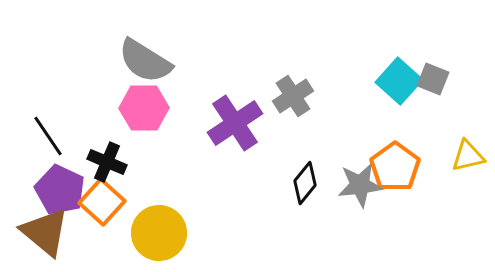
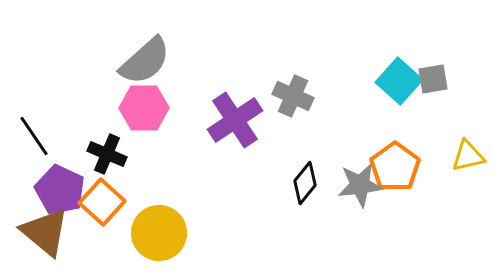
gray semicircle: rotated 74 degrees counterclockwise
gray square: rotated 32 degrees counterclockwise
gray cross: rotated 33 degrees counterclockwise
purple cross: moved 3 px up
black line: moved 14 px left
black cross: moved 8 px up
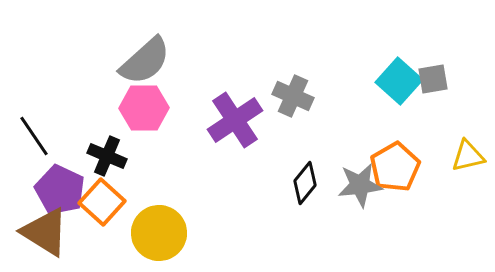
black cross: moved 2 px down
orange pentagon: rotated 6 degrees clockwise
brown triangle: rotated 8 degrees counterclockwise
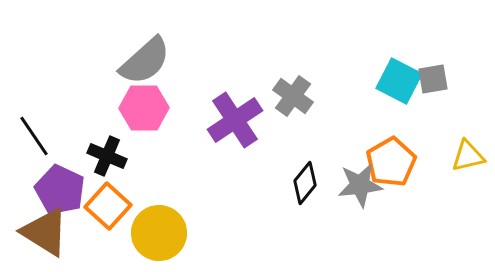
cyan square: rotated 15 degrees counterclockwise
gray cross: rotated 12 degrees clockwise
orange pentagon: moved 4 px left, 5 px up
orange square: moved 6 px right, 4 px down
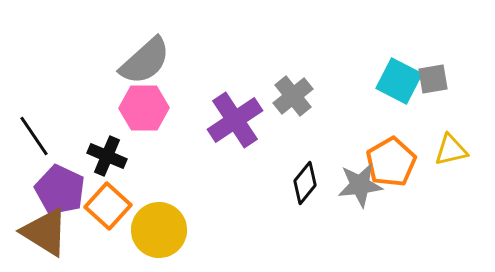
gray cross: rotated 15 degrees clockwise
yellow triangle: moved 17 px left, 6 px up
yellow circle: moved 3 px up
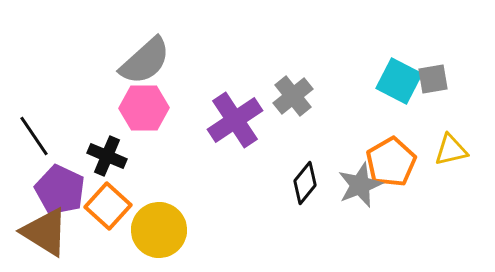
gray star: rotated 15 degrees counterclockwise
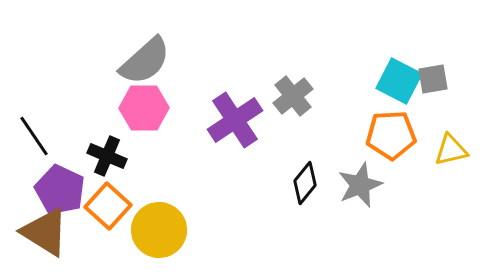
orange pentagon: moved 27 px up; rotated 27 degrees clockwise
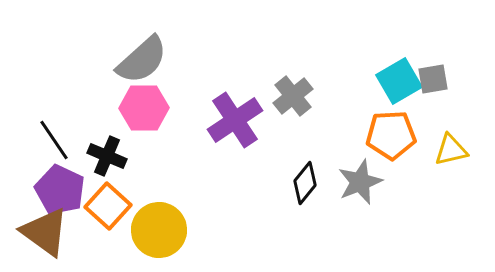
gray semicircle: moved 3 px left, 1 px up
cyan square: rotated 33 degrees clockwise
black line: moved 20 px right, 4 px down
gray star: moved 3 px up
brown triangle: rotated 4 degrees clockwise
